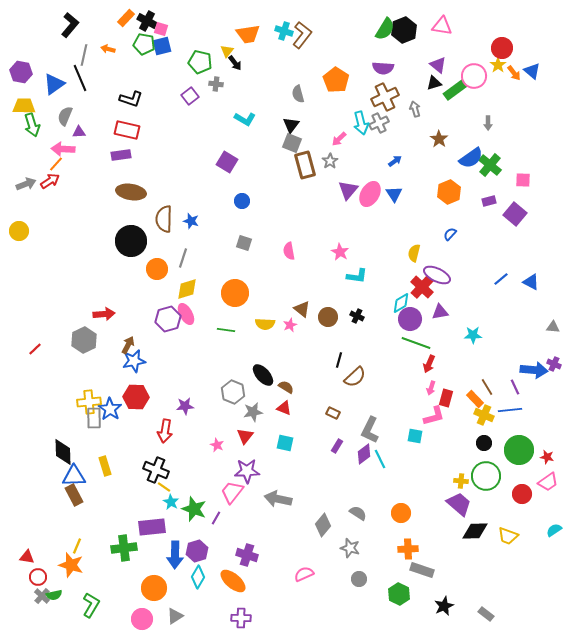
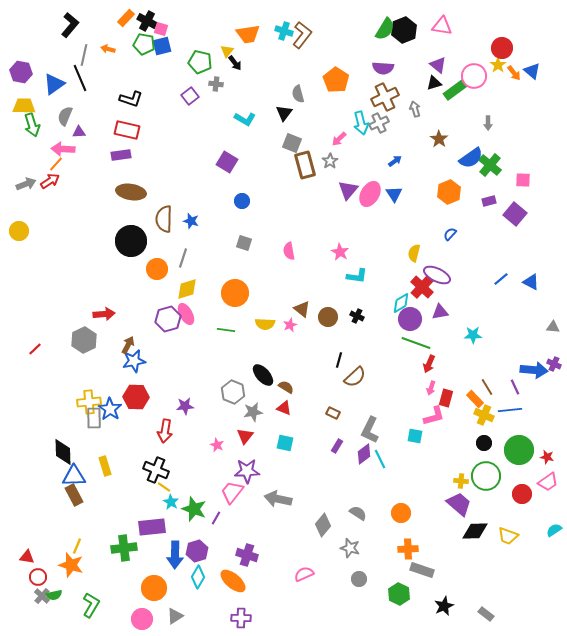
black triangle at (291, 125): moved 7 px left, 12 px up
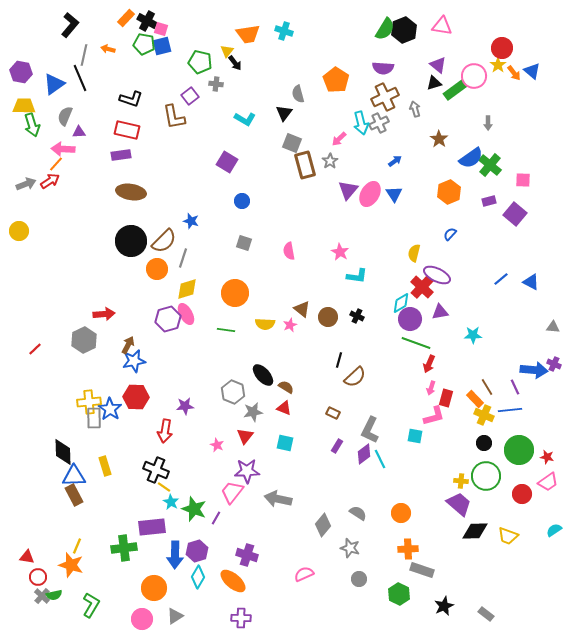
brown L-shape at (302, 35): moved 128 px left, 82 px down; rotated 132 degrees clockwise
brown semicircle at (164, 219): moved 22 px down; rotated 136 degrees counterclockwise
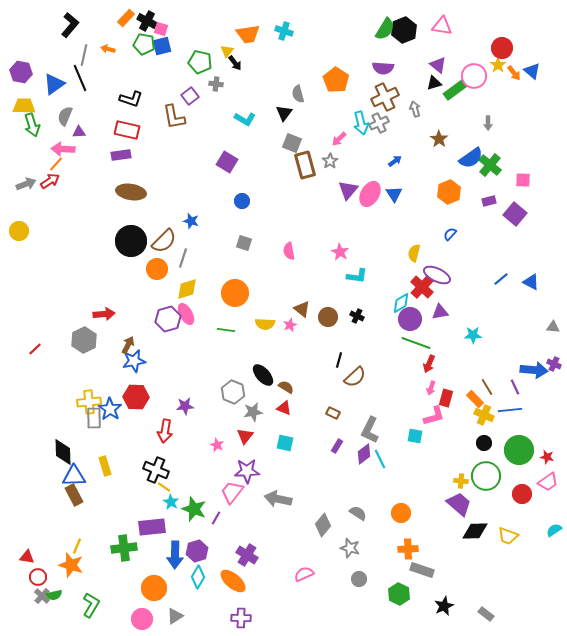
purple cross at (247, 555): rotated 15 degrees clockwise
